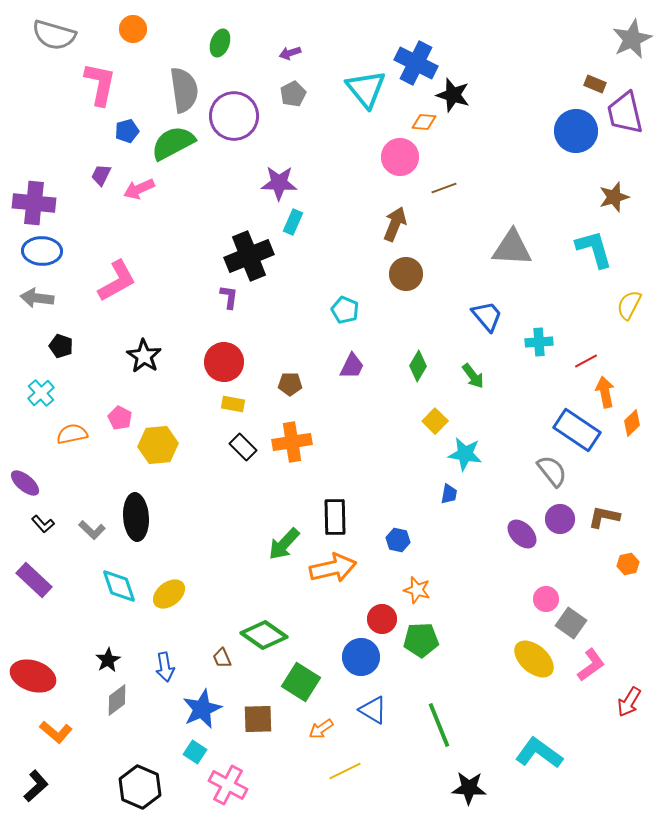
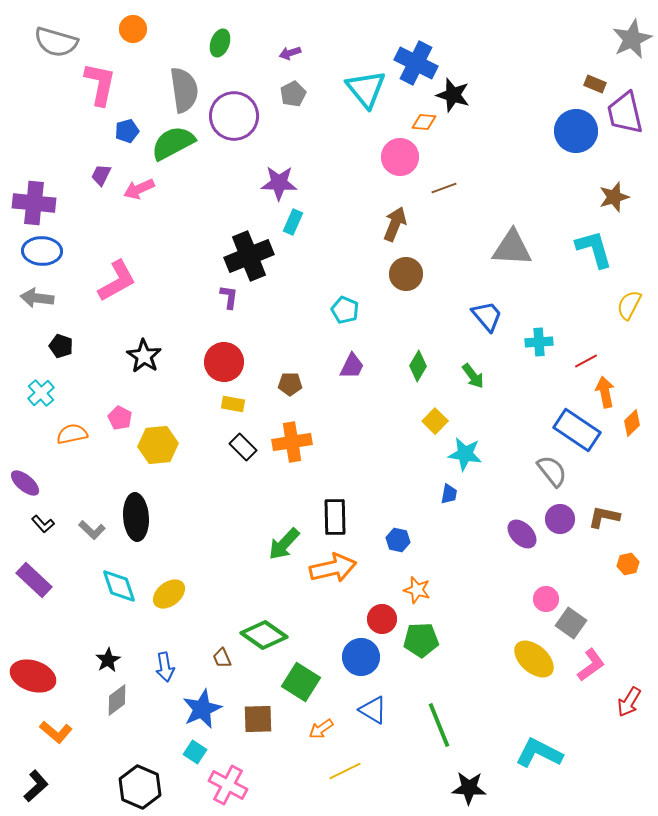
gray semicircle at (54, 35): moved 2 px right, 7 px down
cyan L-shape at (539, 753): rotated 9 degrees counterclockwise
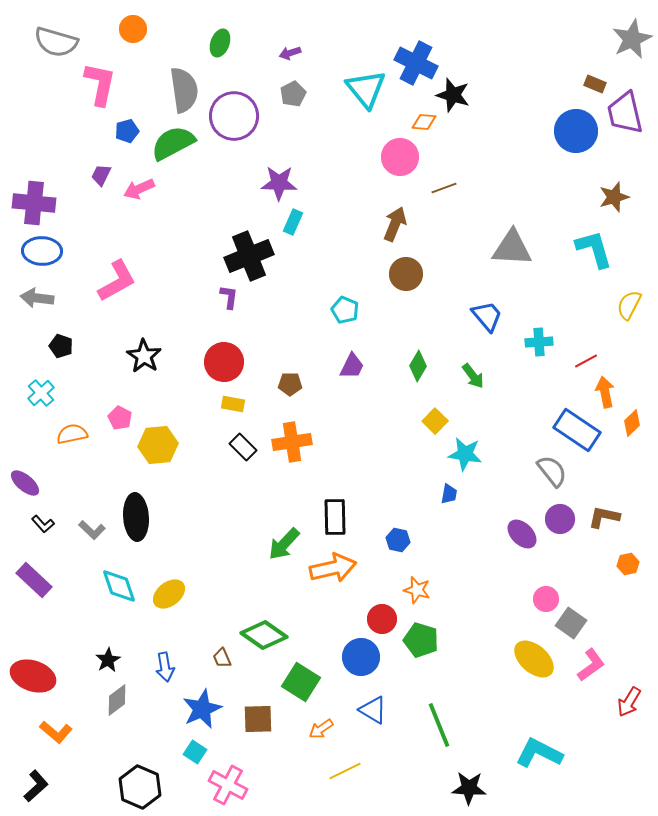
green pentagon at (421, 640): rotated 20 degrees clockwise
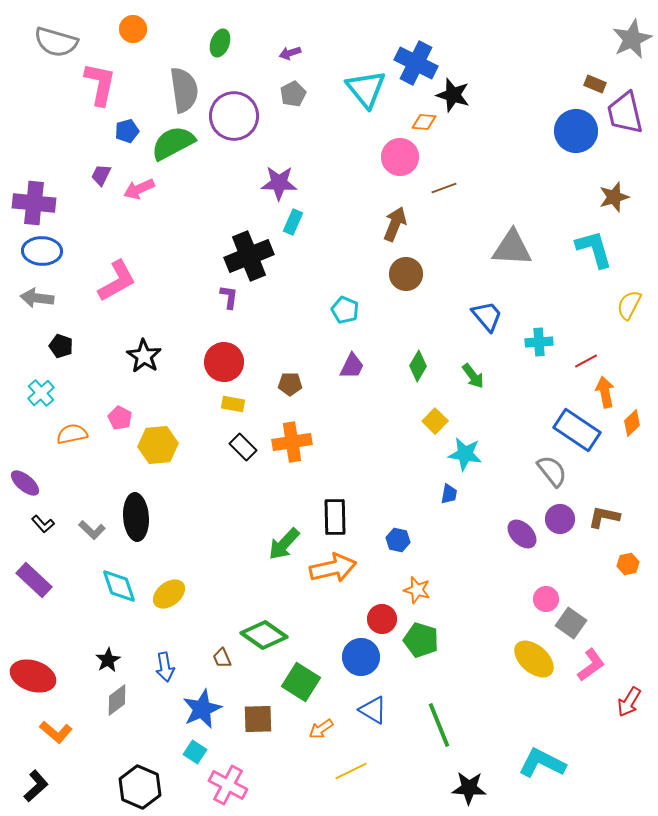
cyan L-shape at (539, 753): moved 3 px right, 10 px down
yellow line at (345, 771): moved 6 px right
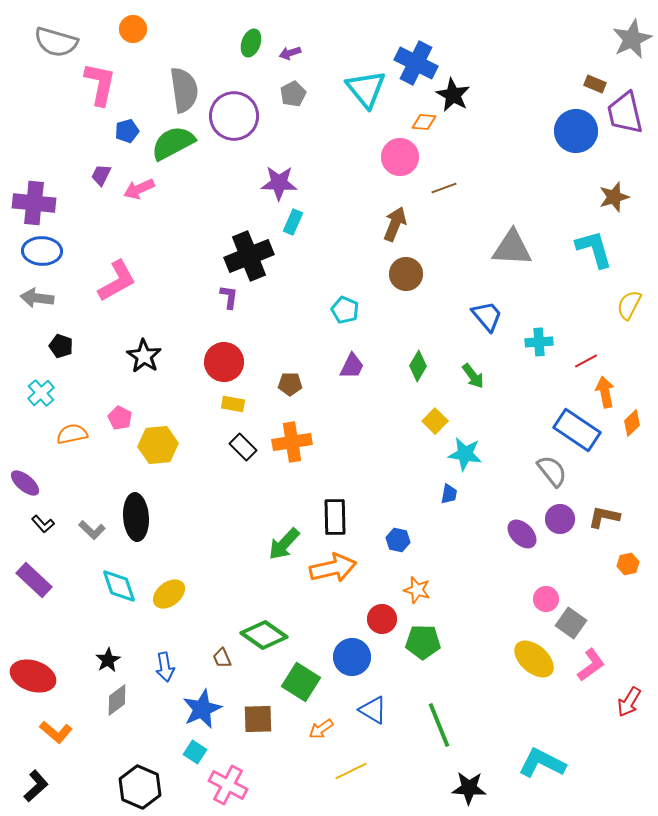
green ellipse at (220, 43): moved 31 px right
black star at (453, 95): rotated 12 degrees clockwise
green pentagon at (421, 640): moved 2 px right, 2 px down; rotated 16 degrees counterclockwise
blue circle at (361, 657): moved 9 px left
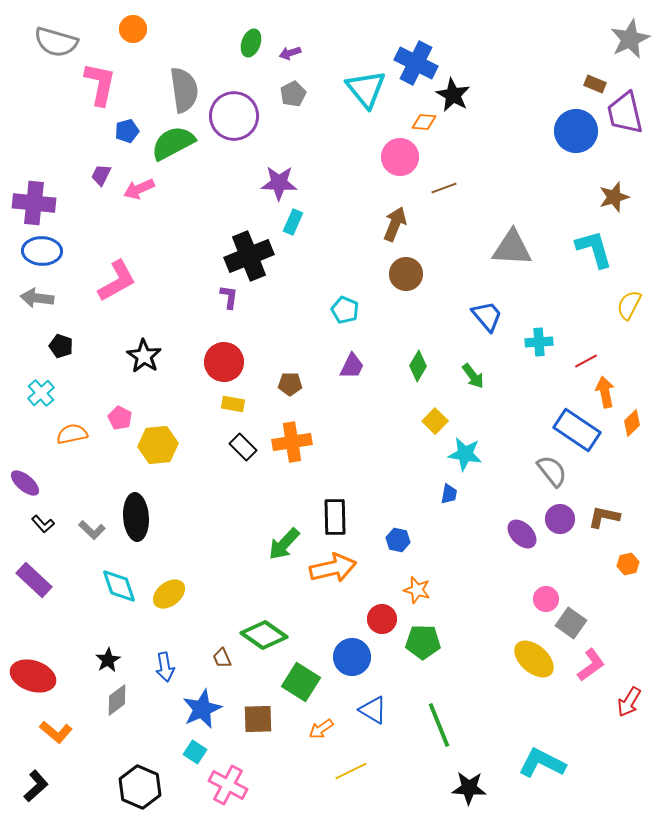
gray star at (632, 39): moved 2 px left
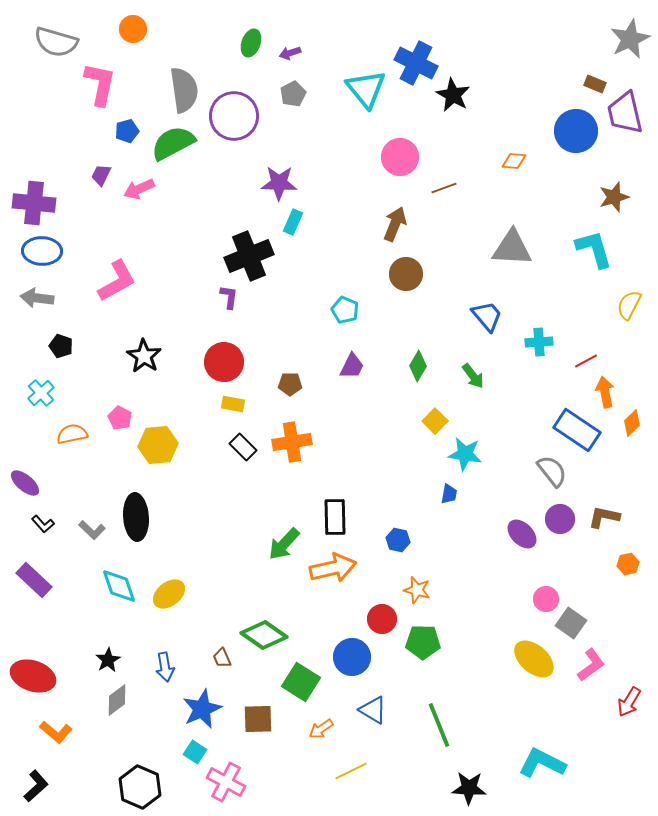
orange diamond at (424, 122): moved 90 px right, 39 px down
pink cross at (228, 785): moved 2 px left, 3 px up
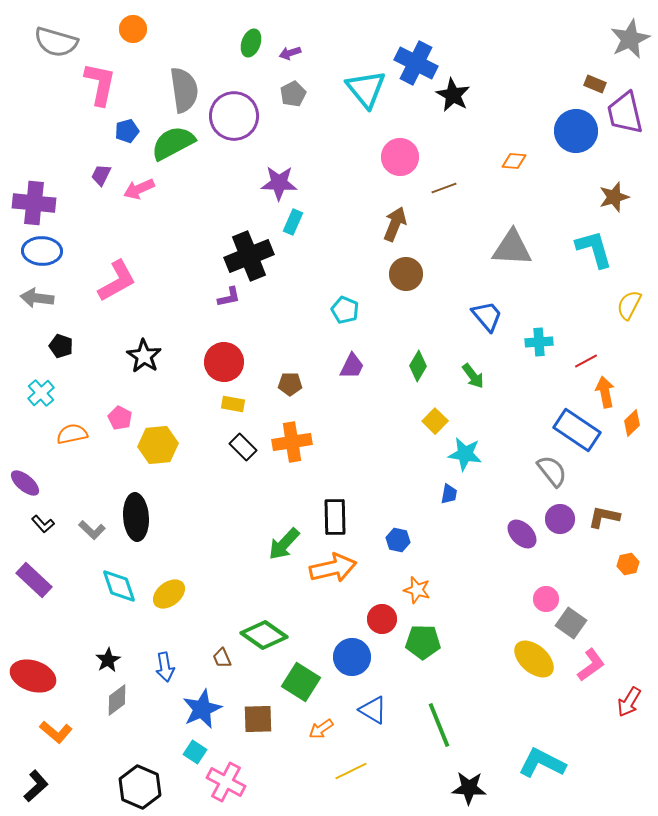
purple L-shape at (229, 297): rotated 70 degrees clockwise
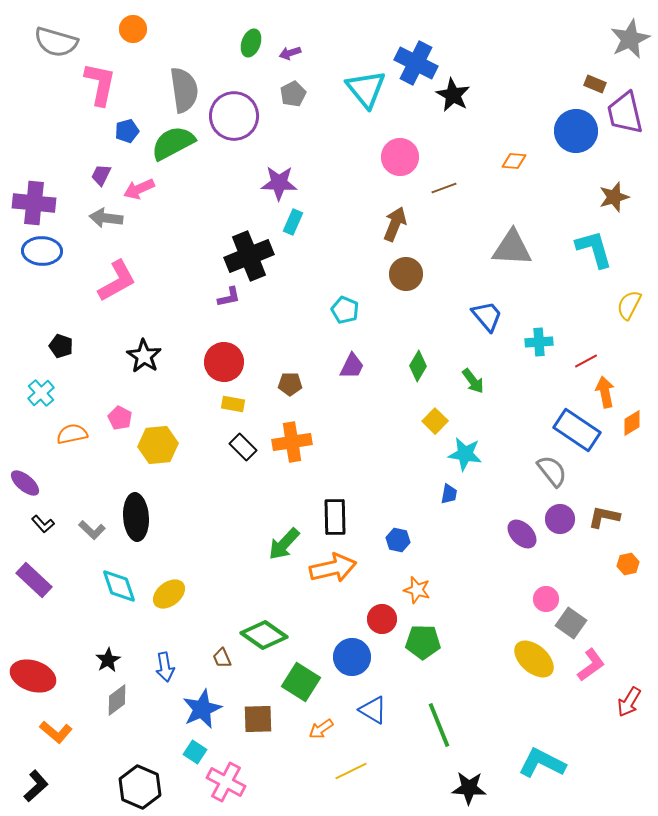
gray arrow at (37, 298): moved 69 px right, 80 px up
green arrow at (473, 376): moved 5 px down
orange diamond at (632, 423): rotated 12 degrees clockwise
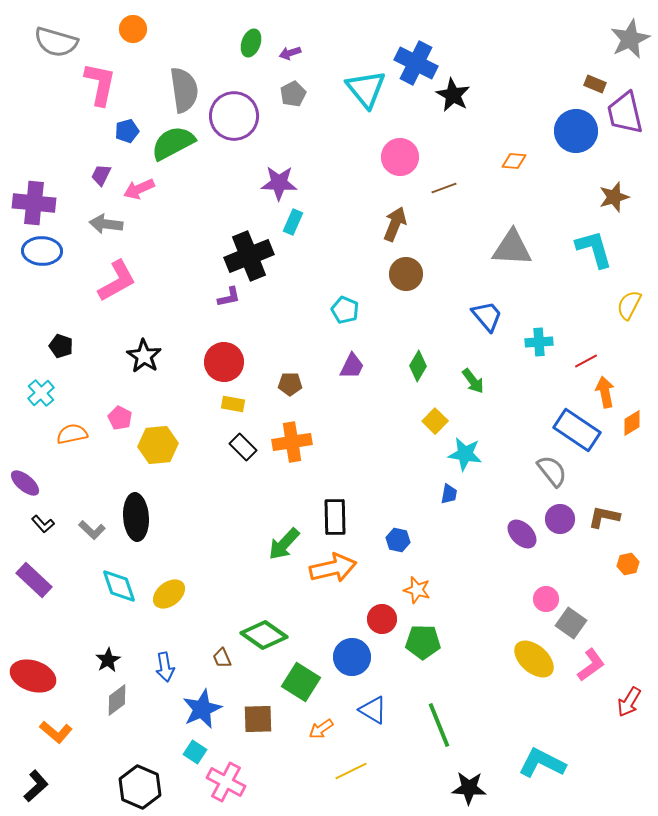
gray arrow at (106, 218): moved 6 px down
